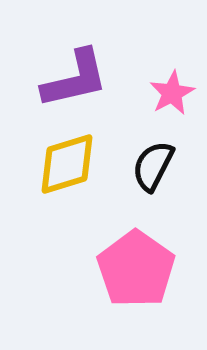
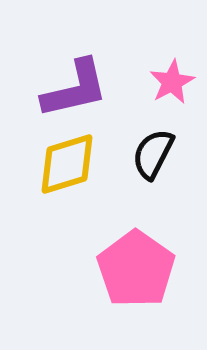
purple L-shape: moved 10 px down
pink star: moved 11 px up
black semicircle: moved 12 px up
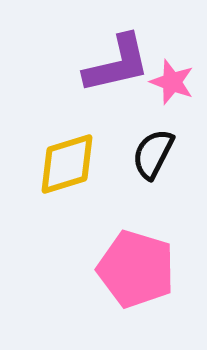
pink star: rotated 24 degrees counterclockwise
purple L-shape: moved 42 px right, 25 px up
pink pentagon: rotated 18 degrees counterclockwise
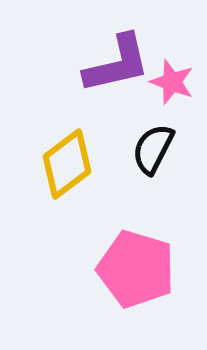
black semicircle: moved 5 px up
yellow diamond: rotated 20 degrees counterclockwise
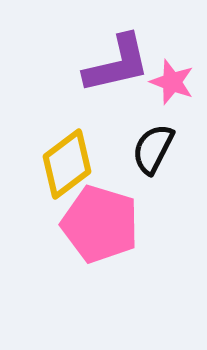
pink pentagon: moved 36 px left, 45 px up
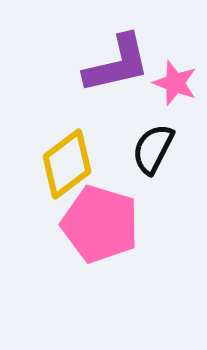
pink star: moved 3 px right, 1 px down
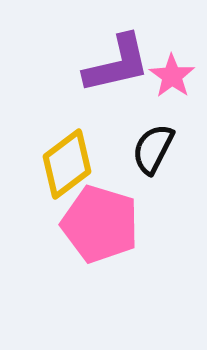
pink star: moved 3 px left, 7 px up; rotated 15 degrees clockwise
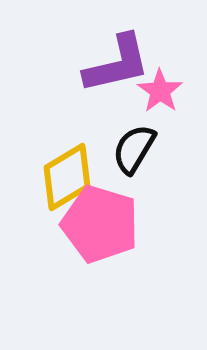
pink star: moved 12 px left, 15 px down
black semicircle: moved 19 px left; rotated 4 degrees clockwise
yellow diamond: moved 13 px down; rotated 6 degrees clockwise
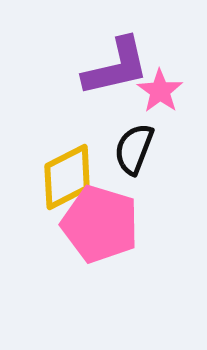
purple L-shape: moved 1 px left, 3 px down
black semicircle: rotated 10 degrees counterclockwise
yellow diamond: rotated 4 degrees clockwise
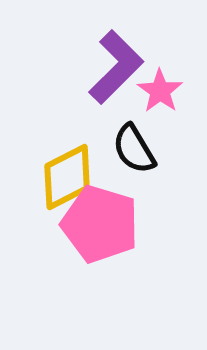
purple L-shape: rotated 32 degrees counterclockwise
black semicircle: rotated 52 degrees counterclockwise
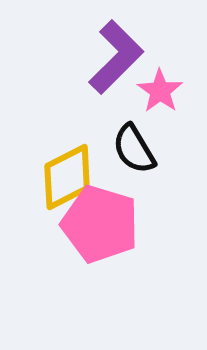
purple L-shape: moved 10 px up
